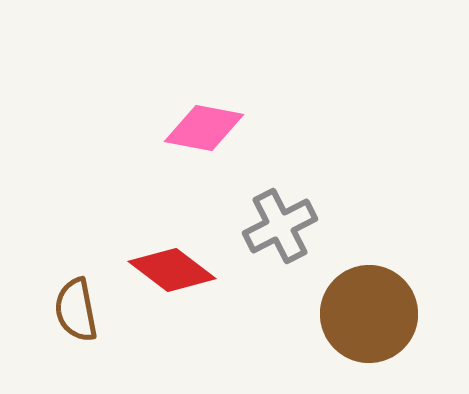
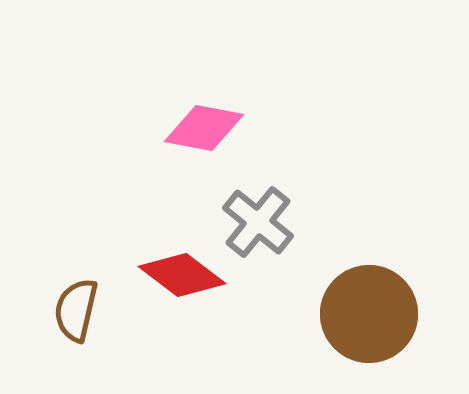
gray cross: moved 22 px left, 4 px up; rotated 24 degrees counterclockwise
red diamond: moved 10 px right, 5 px down
brown semicircle: rotated 24 degrees clockwise
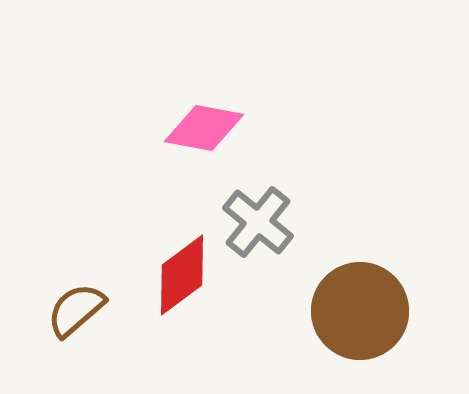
red diamond: rotated 74 degrees counterclockwise
brown semicircle: rotated 36 degrees clockwise
brown circle: moved 9 px left, 3 px up
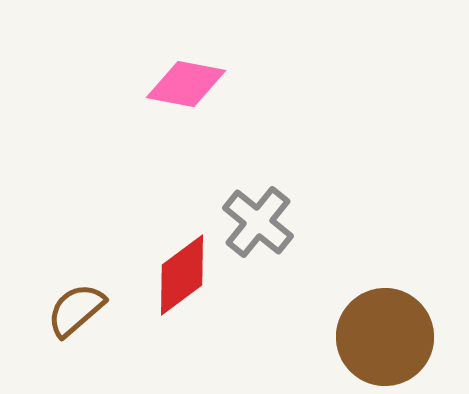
pink diamond: moved 18 px left, 44 px up
brown circle: moved 25 px right, 26 px down
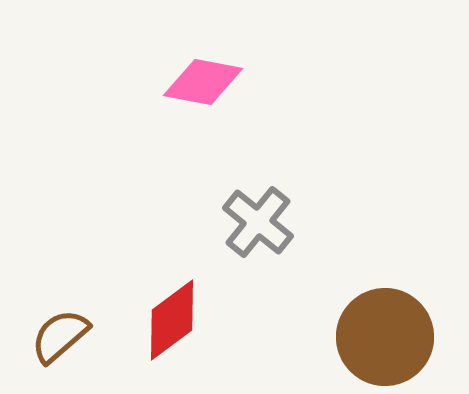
pink diamond: moved 17 px right, 2 px up
red diamond: moved 10 px left, 45 px down
brown semicircle: moved 16 px left, 26 px down
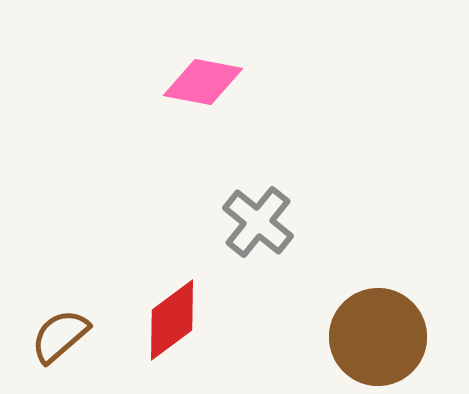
brown circle: moved 7 px left
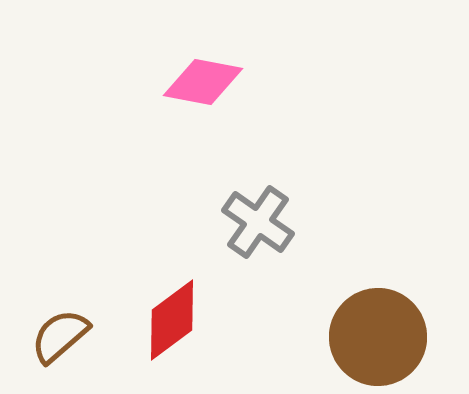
gray cross: rotated 4 degrees counterclockwise
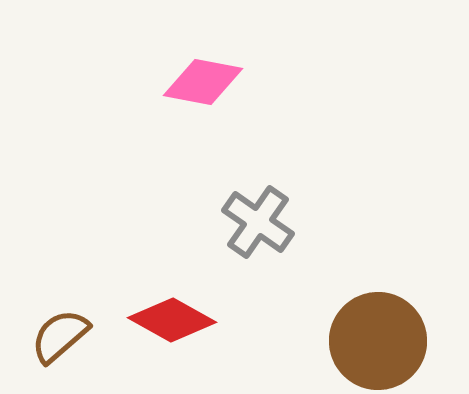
red diamond: rotated 66 degrees clockwise
brown circle: moved 4 px down
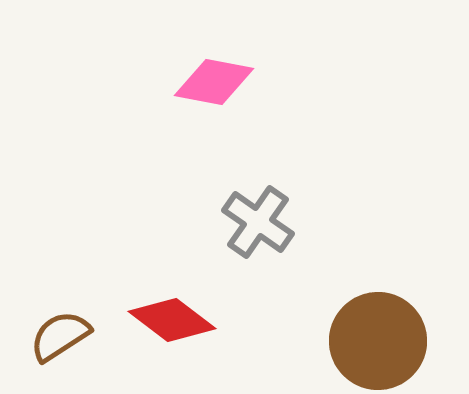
pink diamond: moved 11 px right
red diamond: rotated 8 degrees clockwise
brown semicircle: rotated 8 degrees clockwise
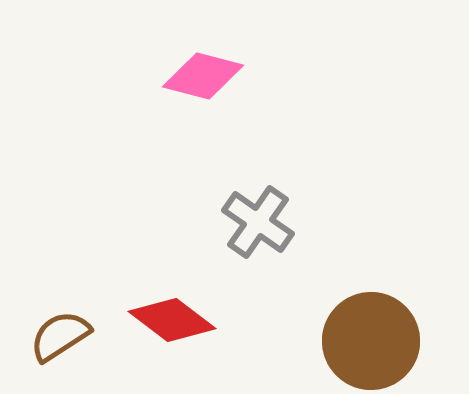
pink diamond: moved 11 px left, 6 px up; rotated 4 degrees clockwise
brown circle: moved 7 px left
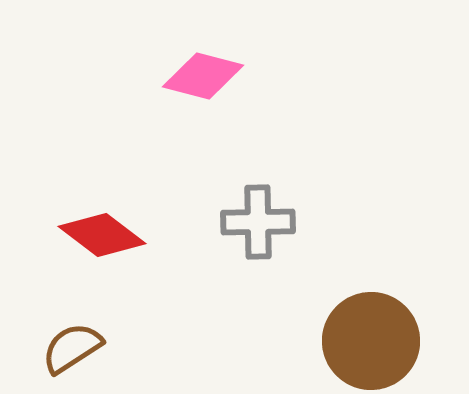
gray cross: rotated 36 degrees counterclockwise
red diamond: moved 70 px left, 85 px up
brown semicircle: moved 12 px right, 12 px down
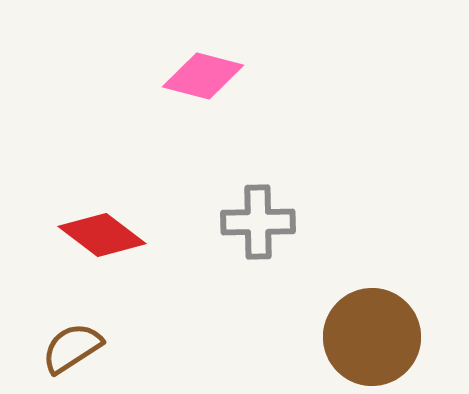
brown circle: moved 1 px right, 4 px up
